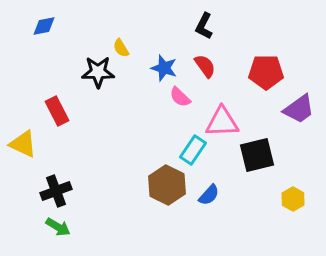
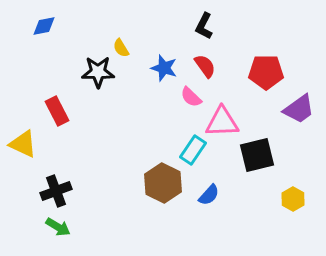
pink semicircle: moved 11 px right
brown hexagon: moved 4 px left, 2 px up
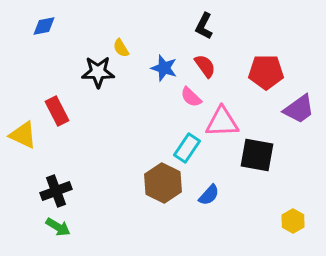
yellow triangle: moved 9 px up
cyan rectangle: moved 6 px left, 2 px up
black square: rotated 24 degrees clockwise
yellow hexagon: moved 22 px down
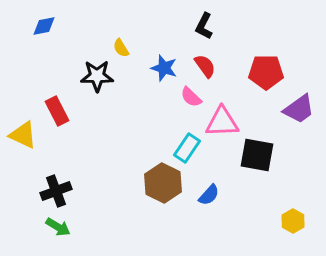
black star: moved 1 px left, 4 px down
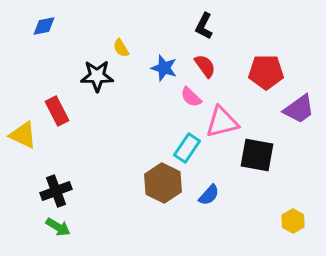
pink triangle: rotated 12 degrees counterclockwise
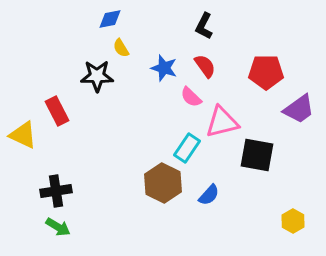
blue diamond: moved 66 px right, 7 px up
black cross: rotated 12 degrees clockwise
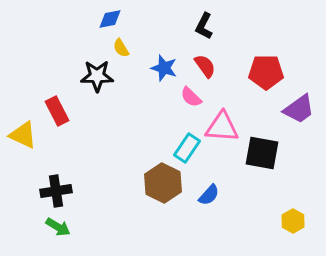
pink triangle: moved 5 px down; rotated 18 degrees clockwise
black square: moved 5 px right, 2 px up
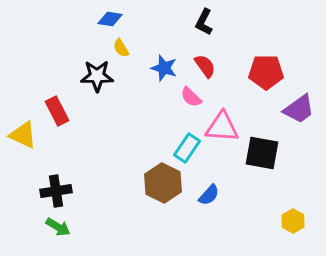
blue diamond: rotated 20 degrees clockwise
black L-shape: moved 4 px up
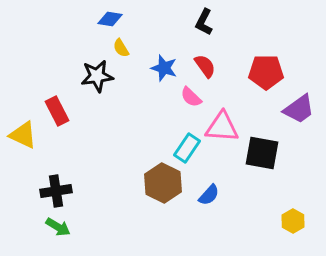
black star: rotated 8 degrees counterclockwise
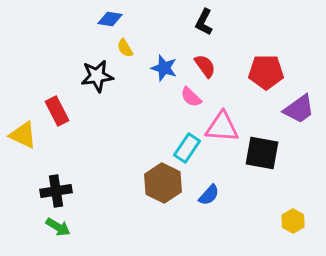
yellow semicircle: moved 4 px right
